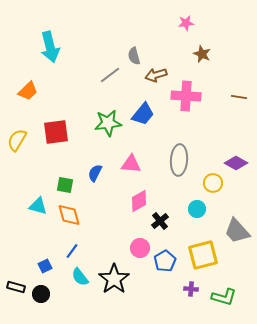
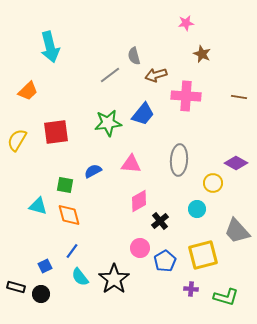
blue semicircle: moved 2 px left, 2 px up; rotated 36 degrees clockwise
green L-shape: moved 2 px right
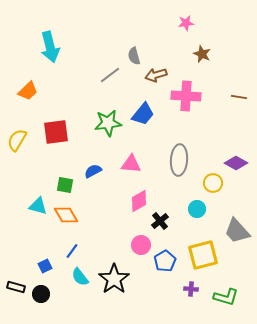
orange diamond: moved 3 px left; rotated 15 degrees counterclockwise
pink circle: moved 1 px right, 3 px up
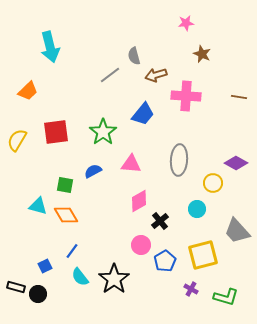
green star: moved 5 px left, 9 px down; rotated 28 degrees counterclockwise
purple cross: rotated 24 degrees clockwise
black circle: moved 3 px left
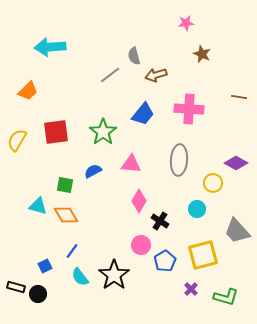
cyan arrow: rotated 100 degrees clockwise
pink cross: moved 3 px right, 13 px down
pink diamond: rotated 30 degrees counterclockwise
black cross: rotated 18 degrees counterclockwise
black star: moved 4 px up
purple cross: rotated 16 degrees clockwise
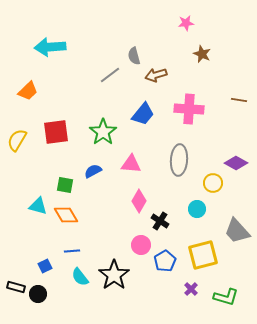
brown line: moved 3 px down
blue line: rotated 49 degrees clockwise
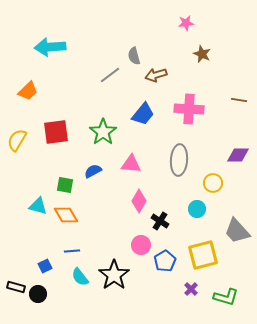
purple diamond: moved 2 px right, 8 px up; rotated 30 degrees counterclockwise
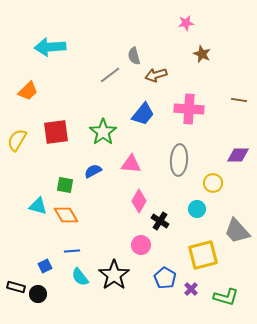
blue pentagon: moved 17 px down; rotated 10 degrees counterclockwise
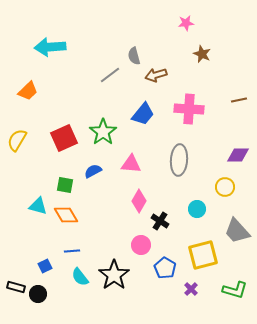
brown line: rotated 21 degrees counterclockwise
red square: moved 8 px right, 6 px down; rotated 16 degrees counterclockwise
yellow circle: moved 12 px right, 4 px down
blue pentagon: moved 10 px up
green L-shape: moved 9 px right, 7 px up
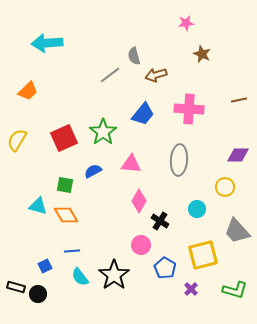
cyan arrow: moved 3 px left, 4 px up
